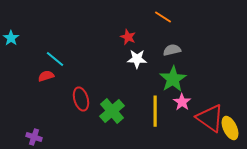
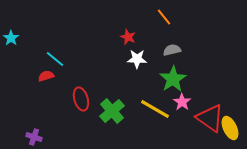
orange line: moved 1 px right; rotated 18 degrees clockwise
yellow line: moved 2 px up; rotated 60 degrees counterclockwise
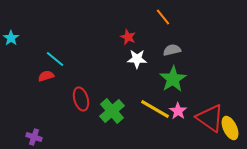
orange line: moved 1 px left
pink star: moved 4 px left, 9 px down
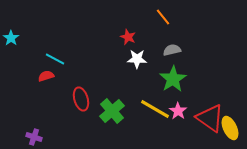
cyan line: rotated 12 degrees counterclockwise
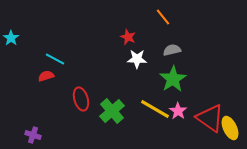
purple cross: moved 1 px left, 2 px up
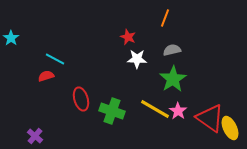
orange line: moved 2 px right, 1 px down; rotated 60 degrees clockwise
green cross: rotated 30 degrees counterclockwise
purple cross: moved 2 px right, 1 px down; rotated 21 degrees clockwise
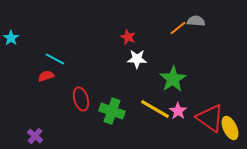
orange line: moved 13 px right, 10 px down; rotated 30 degrees clockwise
gray semicircle: moved 24 px right, 29 px up; rotated 18 degrees clockwise
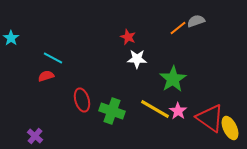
gray semicircle: rotated 24 degrees counterclockwise
cyan line: moved 2 px left, 1 px up
red ellipse: moved 1 px right, 1 px down
